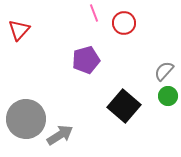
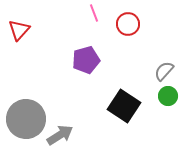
red circle: moved 4 px right, 1 px down
black square: rotated 8 degrees counterclockwise
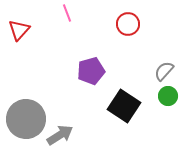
pink line: moved 27 px left
purple pentagon: moved 5 px right, 11 px down
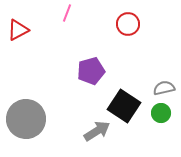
pink line: rotated 42 degrees clockwise
red triangle: moved 1 px left; rotated 20 degrees clockwise
gray semicircle: moved 17 px down; rotated 35 degrees clockwise
green circle: moved 7 px left, 17 px down
gray arrow: moved 37 px right, 4 px up
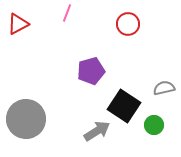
red triangle: moved 6 px up
green circle: moved 7 px left, 12 px down
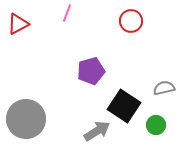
red circle: moved 3 px right, 3 px up
green circle: moved 2 px right
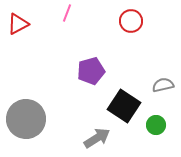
gray semicircle: moved 1 px left, 3 px up
gray arrow: moved 7 px down
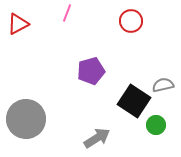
black square: moved 10 px right, 5 px up
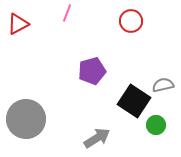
purple pentagon: moved 1 px right
